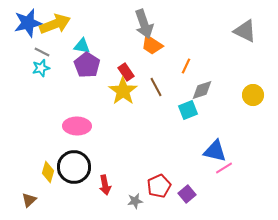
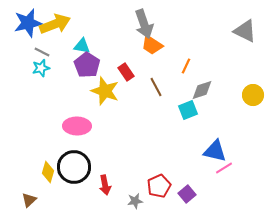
yellow star: moved 18 px left; rotated 16 degrees counterclockwise
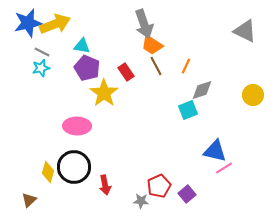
purple pentagon: moved 3 px down; rotated 10 degrees counterclockwise
brown line: moved 21 px up
yellow star: moved 1 px left, 2 px down; rotated 16 degrees clockwise
gray star: moved 6 px right; rotated 14 degrees clockwise
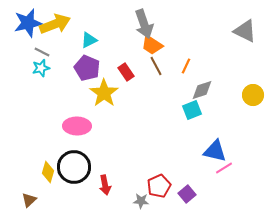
cyan triangle: moved 7 px right, 6 px up; rotated 36 degrees counterclockwise
cyan square: moved 4 px right
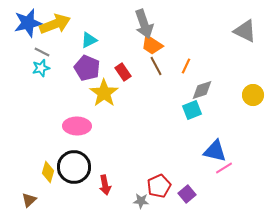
red rectangle: moved 3 px left
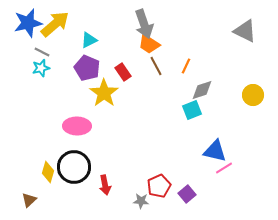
yellow arrow: rotated 20 degrees counterclockwise
orange trapezoid: moved 3 px left, 1 px up
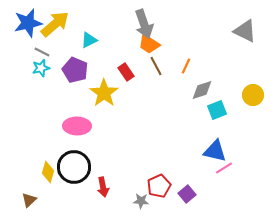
purple pentagon: moved 12 px left, 2 px down
red rectangle: moved 3 px right
cyan square: moved 25 px right
red arrow: moved 2 px left, 2 px down
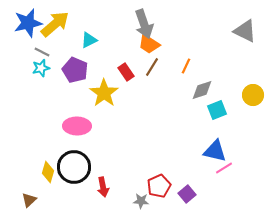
brown line: moved 4 px left, 1 px down; rotated 60 degrees clockwise
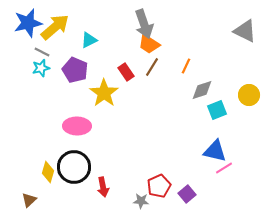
yellow arrow: moved 3 px down
yellow circle: moved 4 px left
